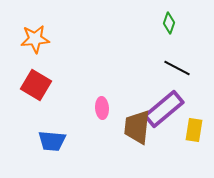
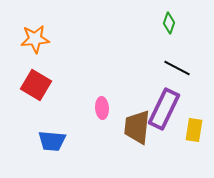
purple rectangle: rotated 24 degrees counterclockwise
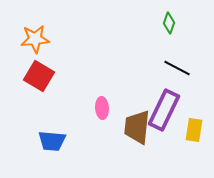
red square: moved 3 px right, 9 px up
purple rectangle: moved 1 px down
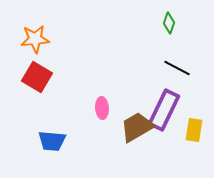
red square: moved 2 px left, 1 px down
brown trapezoid: rotated 54 degrees clockwise
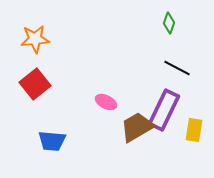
red square: moved 2 px left, 7 px down; rotated 20 degrees clockwise
pink ellipse: moved 4 px right, 6 px up; rotated 60 degrees counterclockwise
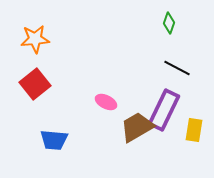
blue trapezoid: moved 2 px right, 1 px up
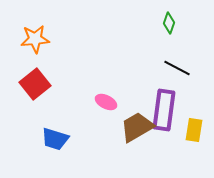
purple rectangle: rotated 18 degrees counterclockwise
blue trapezoid: moved 1 px right, 1 px up; rotated 12 degrees clockwise
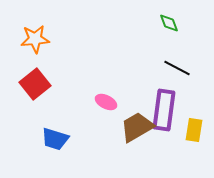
green diamond: rotated 40 degrees counterclockwise
